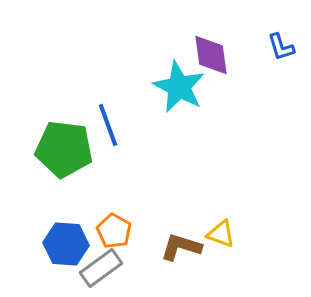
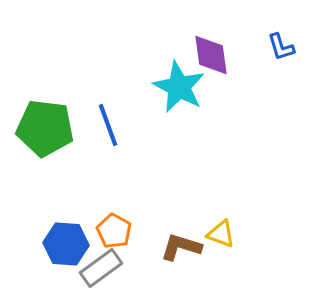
green pentagon: moved 19 px left, 21 px up
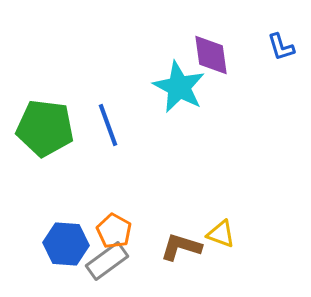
gray rectangle: moved 6 px right, 7 px up
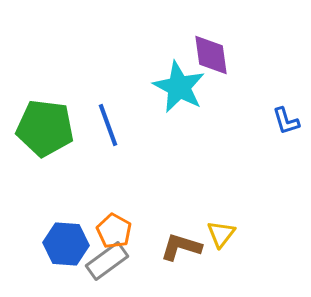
blue L-shape: moved 5 px right, 74 px down
yellow triangle: rotated 48 degrees clockwise
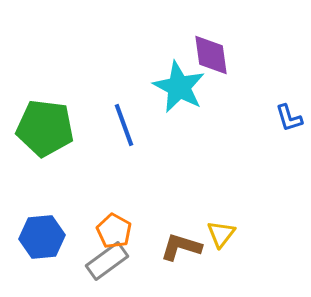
blue L-shape: moved 3 px right, 3 px up
blue line: moved 16 px right
blue hexagon: moved 24 px left, 7 px up; rotated 9 degrees counterclockwise
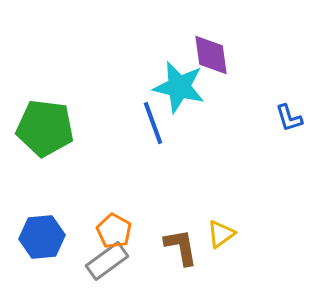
cyan star: rotated 14 degrees counterclockwise
blue line: moved 29 px right, 2 px up
yellow triangle: rotated 16 degrees clockwise
brown L-shape: rotated 63 degrees clockwise
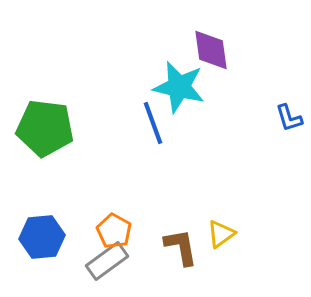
purple diamond: moved 5 px up
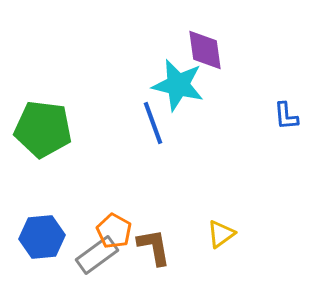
purple diamond: moved 6 px left
cyan star: moved 1 px left, 2 px up
blue L-shape: moved 3 px left, 2 px up; rotated 12 degrees clockwise
green pentagon: moved 2 px left, 1 px down
brown L-shape: moved 27 px left
gray rectangle: moved 10 px left, 6 px up
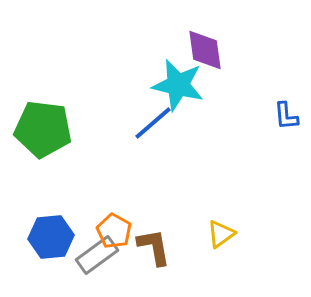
blue line: rotated 69 degrees clockwise
blue hexagon: moved 9 px right
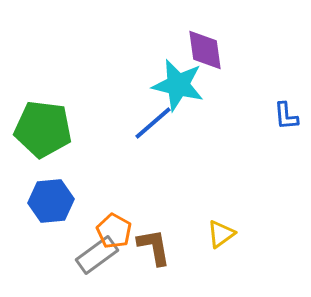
blue hexagon: moved 36 px up
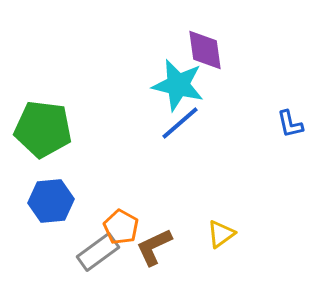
blue L-shape: moved 4 px right, 8 px down; rotated 8 degrees counterclockwise
blue line: moved 27 px right
orange pentagon: moved 7 px right, 4 px up
brown L-shape: rotated 105 degrees counterclockwise
gray rectangle: moved 1 px right, 3 px up
